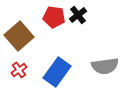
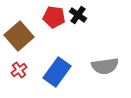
black cross: rotated 18 degrees counterclockwise
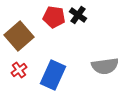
blue rectangle: moved 4 px left, 3 px down; rotated 12 degrees counterclockwise
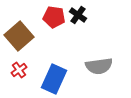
gray semicircle: moved 6 px left
blue rectangle: moved 1 px right, 4 px down
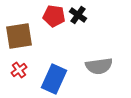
red pentagon: moved 1 px up
brown square: rotated 32 degrees clockwise
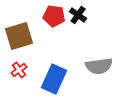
brown square: rotated 8 degrees counterclockwise
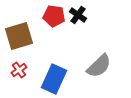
gray semicircle: rotated 36 degrees counterclockwise
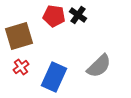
red cross: moved 2 px right, 3 px up
blue rectangle: moved 2 px up
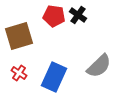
red cross: moved 2 px left, 6 px down; rotated 21 degrees counterclockwise
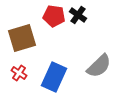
brown square: moved 3 px right, 2 px down
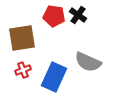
brown square: rotated 8 degrees clockwise
gray semicircle: moved 11 px left, 4 px up; rotated 68 degrees clockwise
red cross: moved 4 px right, 3 px up; rotated 35 degrees clockwise
